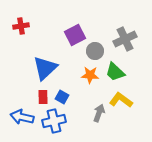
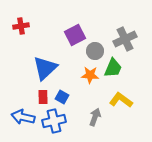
green trapezoid: moved 2 px left, 4 px up; rotated 110 degrees counterclockwise
gray arrow: moved 4 px left, 4 px down
blue arrow: moved 1 px right
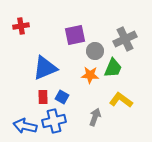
purple square: rotated 15 degrees clockwise
blue triangle: rotated 20 degrees clockwise
blue arrow: moved 2 px right, 9 px down
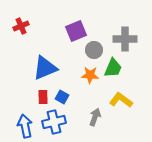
red cross: rotated 14 degrees counterclockwise
purple square: moved 1 px right, 4 px up; rotated 10 degrees counterclockwise
gray cross: rotated 25 degrees clockwise
gray circle: moved 1 px left, 1 px up
blue cross: moved 1 px down
blue arrow: rotated 65 degrees clockwise
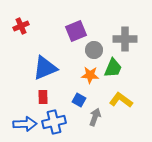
blue square: moved 17 px right, 3 px down
blue arrow: moved 2 px up; rotated 100 degrees clockwise
